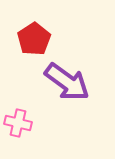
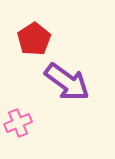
pink cross: rotated 36 degrees counterclockwise
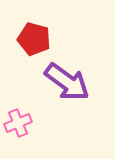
red pentagon: rotated 24 degrees counterclockwise
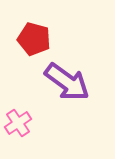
pink cross: rotated 12 degrees counterclockwise
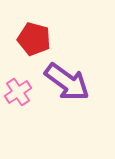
pink cross: moved 31 px up
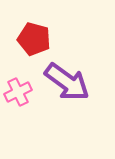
pink cross: rotated 8 degrees clockwise
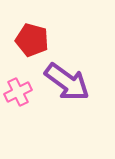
red pentagon: moved 2 px left, 1 px down
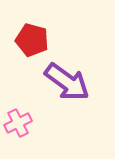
pink cross: moved 31 px down
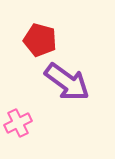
red pentagon: moved 8 px right
